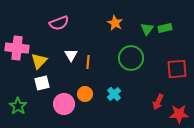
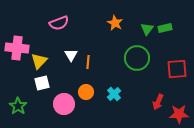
green circle: moved 6 px right
orange circle: moved 1 px right, 2 px up
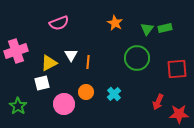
pink cross: moved 1 px left, 3 px down; rotated 25 degrees counterclockwise
yellow triangle: moved 10 px right, 2 px down; rotated 18 degrees clockwise
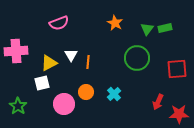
pink cross: rotated 15 degrees clockwise
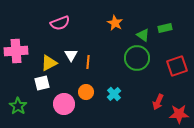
pink semicircle: moved 1 px right
green triangle: moved 4 px left, 6 px down; rotated 32 degrees counterclockwise
red square: moved 3 px up; rotated 15 degrees counterclockwise
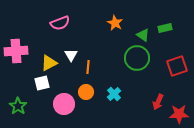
orange line: moved 5 px down
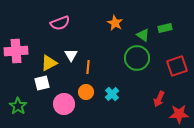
cyan cross: moved 2 px left
red arrow: moved 1 px right, 3 px up
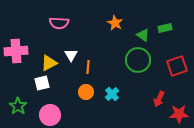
pink semicircle: moved 1 px left; rotated 24 degrees clockwise
green circle: moved 1 px right, 2 px down
pink circle: moved 14 px left, 11 px down
